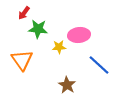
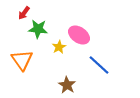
pink ellipse: rotated 40 degrees clockwise
yellow star: rotated 24 degrees counterclockwise
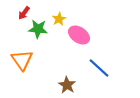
yellow star: moved 28 px up
blue line: moved 3 px down
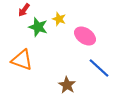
red arrow: moved 3 px up
yellow star: rotated 24 degrees counterclockwise
green star: moved 2 px up; rotated 12 degrees clockwise
pink ellipse: moved 6 px right, 1 px down
orange triangle: rotated 35 degrees counterclockwise
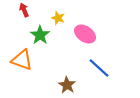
red arrow: rotated 120 degrees clockwise
yellow star: moved 1 px left, 1 px up
green star: moved 2 px right, 8 px down; rotated 18 degrees clockwise
pink ellipse: moved 2 px up
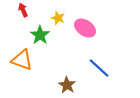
red arrow: moved 1 px left
pink ellipse: moved 6 px up
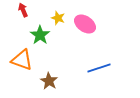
pink ellipse: moved 4 px up
blue line: rotated 60 degrees counterclockwise
brown star: moved 18 px left, 4 px up
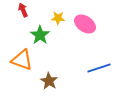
yellow star: rotated 16 degrees counterclockwise
